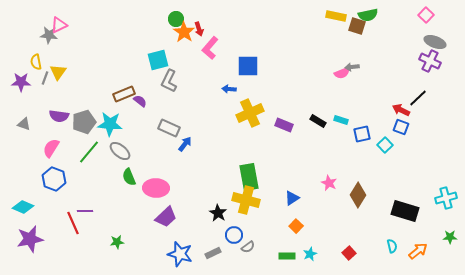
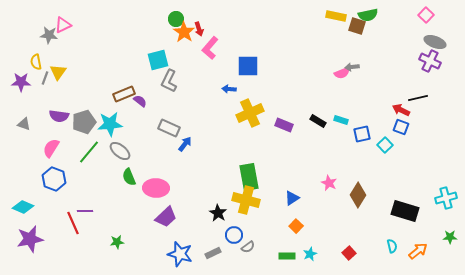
pink triangle at (59, 25): moved 4 px right
black line at (418, 98): rotated 30 degrees clockwise
cyan star at (110, 124): rotated 10 degrees counterclockwise
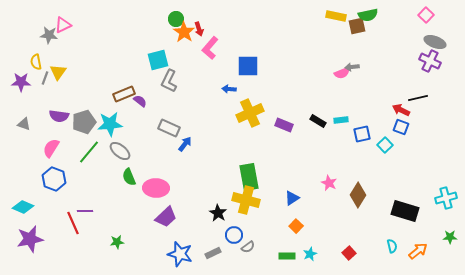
brown square at (357, 26): rotated 30 degrees counterclockwise
cyan rectangle at (341, 120): rotated 24 degrees counterclockwise
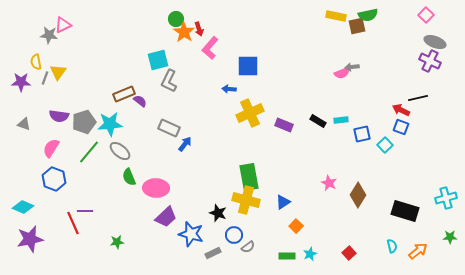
blue triangle at (292, 198): moved 9 px left, 4 px down
black star at (218, 213): rotated 12 degrees counterclockwise
blue star at (180, 254): moved 11 px right, 20 px up
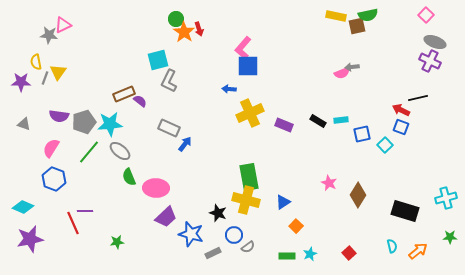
pink L-shape at (210, 48): moved 33 px right
